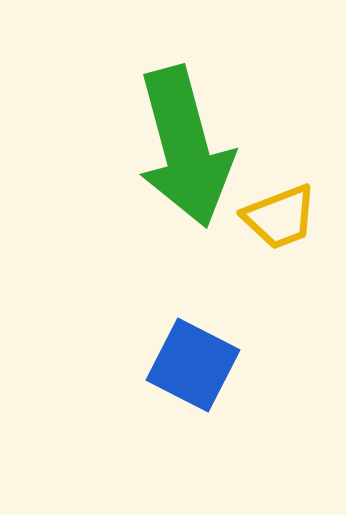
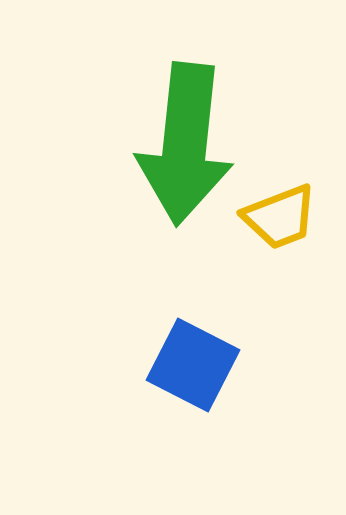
green arrow: moved 3 px up; rotated 21 degrees clockwise
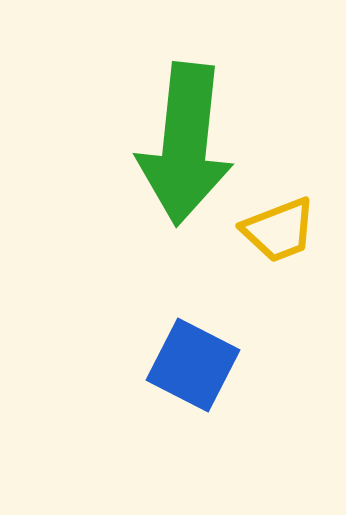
yellow trapezoid: moved 1 px left, 13 px down
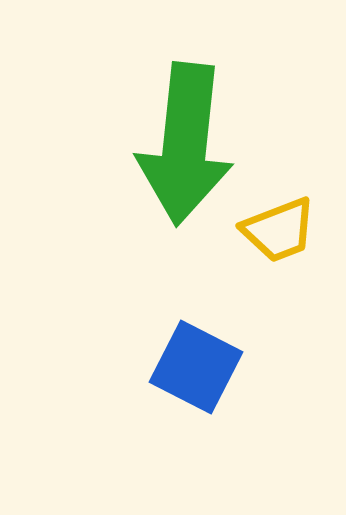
blue square: moved 3 px right, 2 px down
